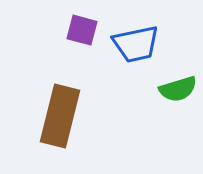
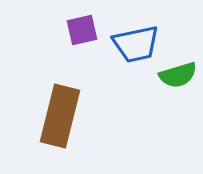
purple square: rotated 28 degrees counterclockwise
green semicircle: moved 14 px up
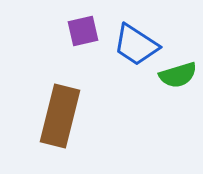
purple square: moved 1 px right, 1 px down
blue trapezoid: moved 1 px down; rotated 45 degrees clockwise
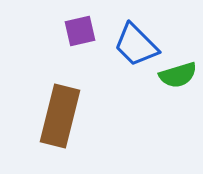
purple square: moved 3 px left
blue trapezoid: rotated 12 degrees clockwise
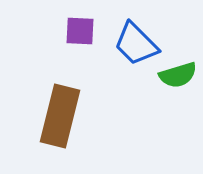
purple square: rotated 16 degrees clockwise
blue trapezoid: moved 1 px up
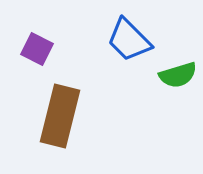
purple square: moved 43 px left, 18 px down; rotated 24 degrees clockwise
blue trapezoid: moved 7 px left, 4 px up
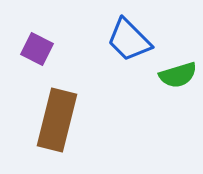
brown rectangle: moved 3 px left, 4 px down
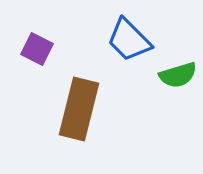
brown rectangle: moved 22 px right, 11 px up
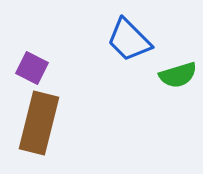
purple square: moved 5 px left, 19 px down
brown rectangle: moved 40 px left, 14 px down
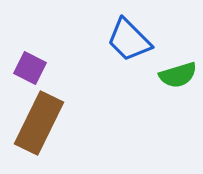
purple square: moved 2 px left
brown rectangle: rotated 12 degrees clockwise
